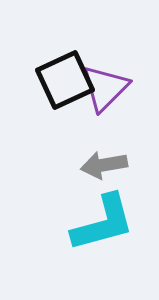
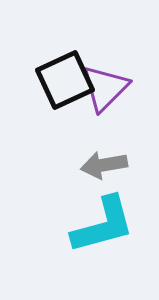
cyan L-shape: moved 2 px down
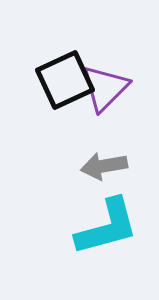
gray arrow: moved 1 px down
cyan L-shape: moved 4 px right, 2 px down
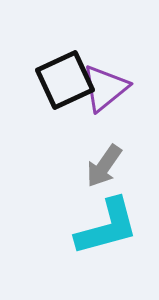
purple triangle: rotated 6 degrees clockwise
gray arrow: rotated 45 degrees counterclockwise
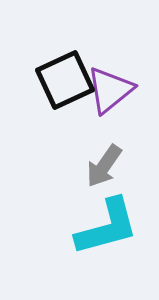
purple triangle: moved 5 px right, 2 px down
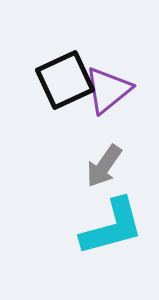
purple triangle: moved 2 px left
cyan L-shape: moved 5 px right
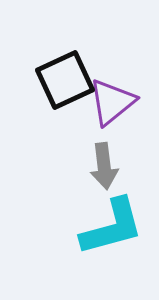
purple triangle: moved 4 px right, 12 px down
gray arrow: rotated 42 degrees counterclockwise
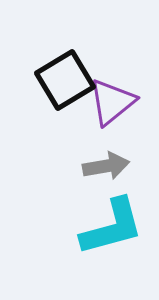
black square: rotated 6 degrees counterclockwise
gray arrow: moved 2 px right; rotated 93 degrees counterclockwise
